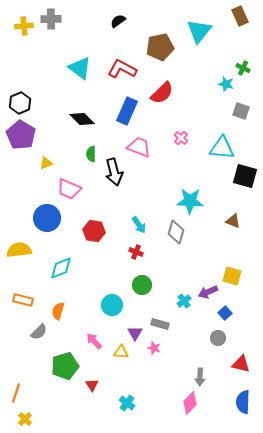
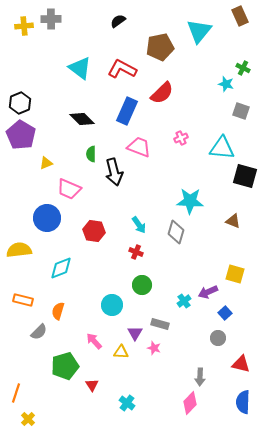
pink cross at (181, 138): rotated 24 degrees clockwise
yellow square at (232, 276): moved 3 px right, 2 px up
yellow cross at (25, 419): moved 3 px right
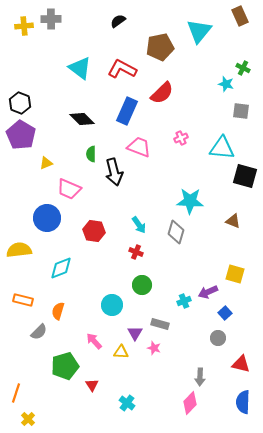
black hexagon at (20, 103): rotated 15 degrees counterclockwise
gray square at (241, 111): rotated 12 degrees counterclockwise
cyan cross at (184, 301): rotated 16 degrees clockwise
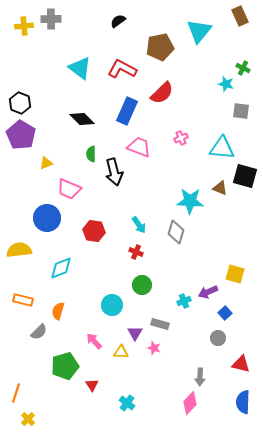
brown triangle at (233, 221): moved 13 px left, 33 px up
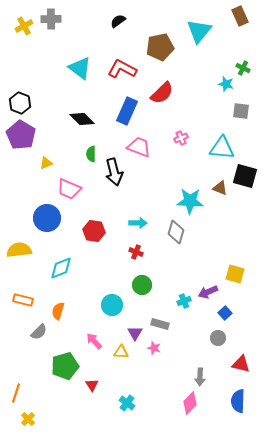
yellow cross at (24, 26): rotated 24 degrees counterclockwise
cyan arrow at (139, 225): moved 1 px left, 2 px up; rotated 54 degrees counterclockwise
blue semicircle at (243, 402): moved 5 px left, 1 px up
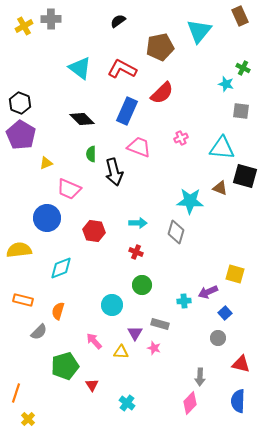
cyan cross at (184, 301): rotated 16 degrees clockwise
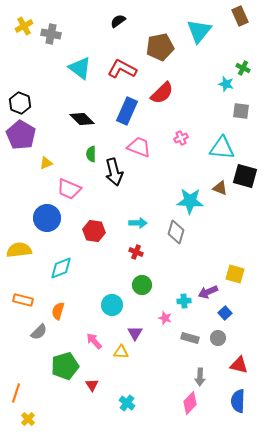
gray cross at (51, 19): moved 15 px down; rotated 12 degrees clockwise
gray rectangle at (160, 324): moved 30 px right, 14 px down
pink star at (154, 348): moved 11 px right, 30 px up
red triangle at (241, 364): moved 2 px left, 1 px down
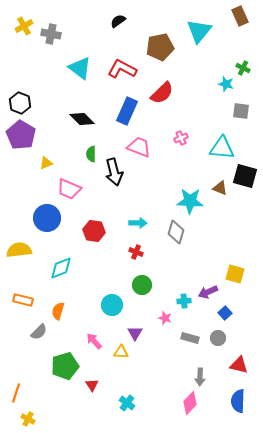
yellow cross at (28, 419): rotated 16 degrees counterclockwise
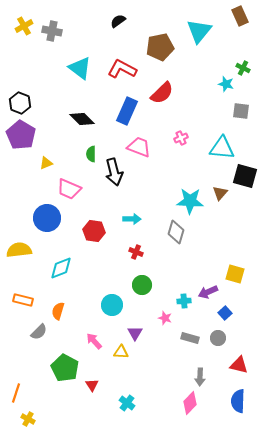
gray cross at (51, 34): moved 1 px right, 3 px up
brown triangle at (220, 188): moved 5 px down; rotated 49 degrees clockwise
cyan arrow at (138, 223): moved 6 px left, 4 px up
green pentagon at (65, 366): moved 2 px down; rotated 28 degrees counterclockwise
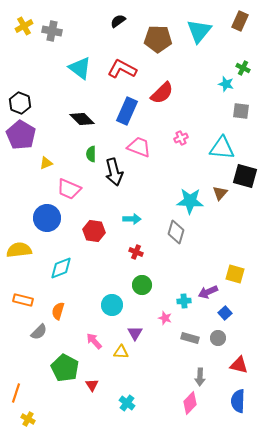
brown rectangle at (240, 16): moved 5 px down; rotated 48 degrees clockwise
brown pentagon at (160, 47): moved 2 px left, 8 px up; rotated 12 degrees clockwise
